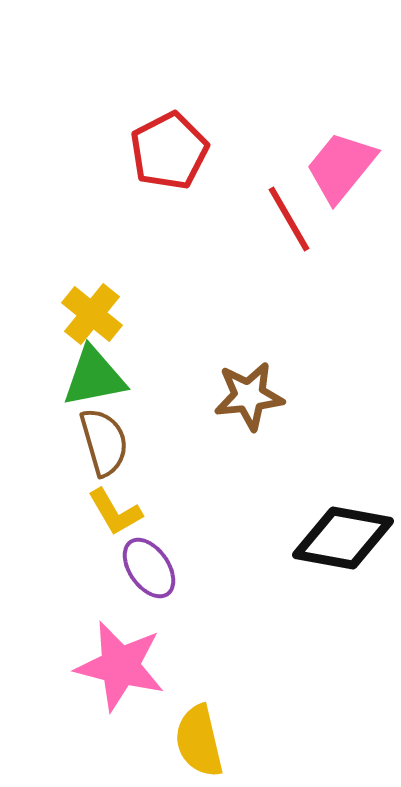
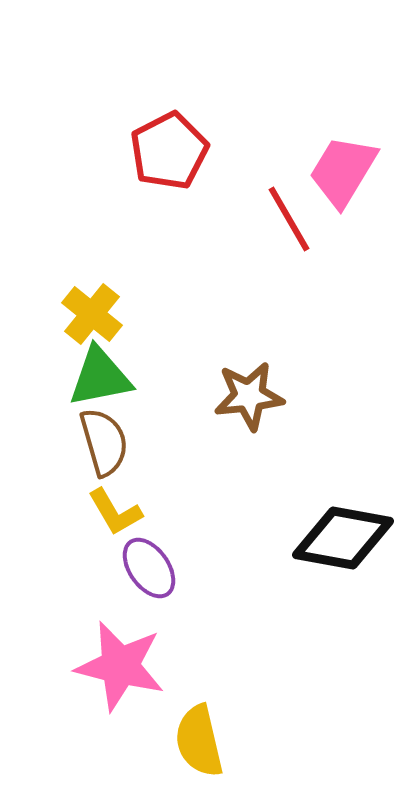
pink trapezoid: moved 2 px right, 4 px down; rotated 8 degrees counterclockwise
green triangle: moved 6 px right
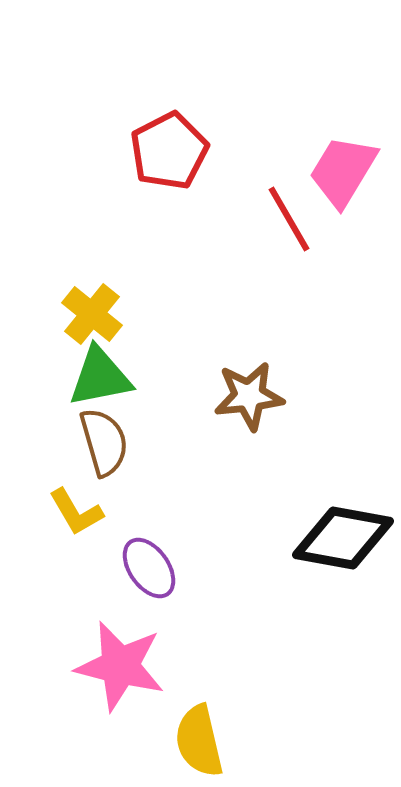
yellow L-shape: moved 39 px left
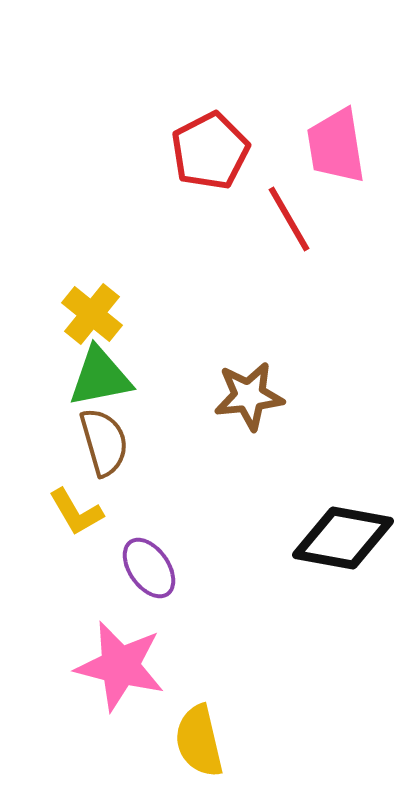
red pentagon: moved 41 px right
pink trapezoid: moved 7 px left, 25 px up; rotated 40 degrees counterclockwise
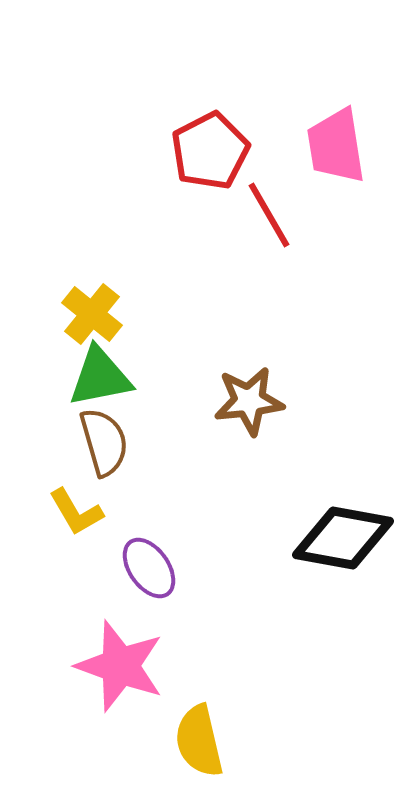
red line: moved 20 px left, 4 px up
brown star: moved 5 px down
pink star: rotated 6 degrees clockwise
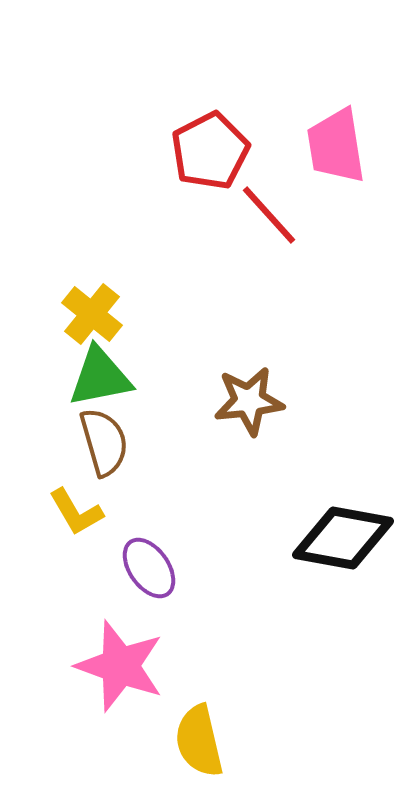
red line: rotated 12 degrees counterclockwise
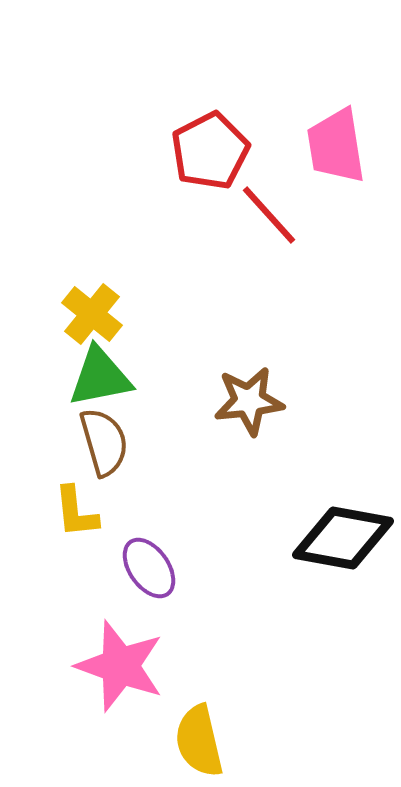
yellow L-shape: rotated 24 degrees clockwise
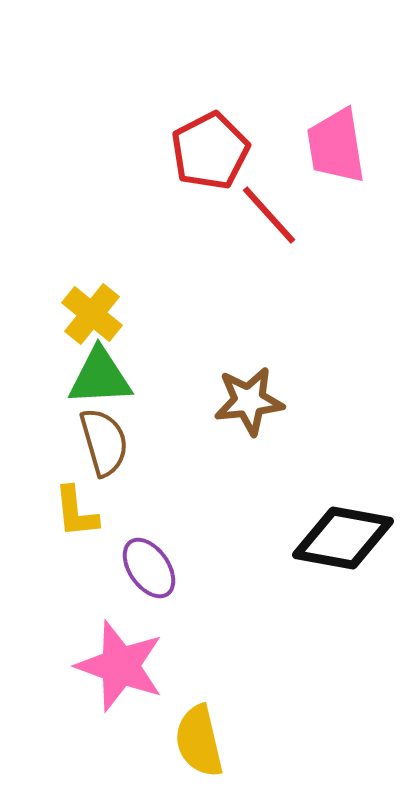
green triangle: rotated 8 degrees clockwise
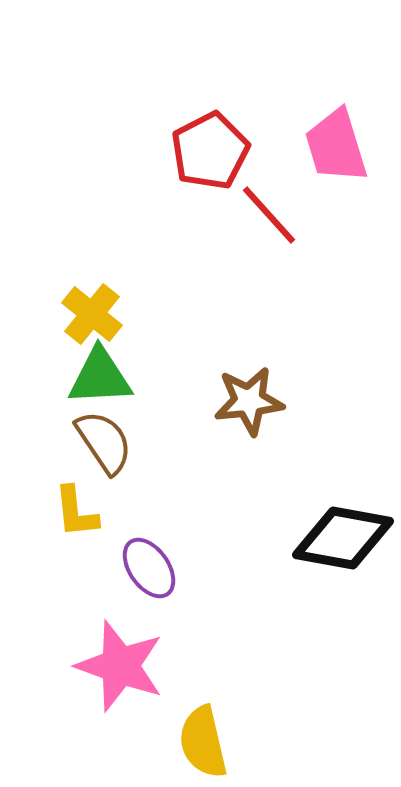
pink trapezoid: rotated 8 degrees counterclockwise
brown semicircle: rotated 18 degrees counterclockwise
yellow semicircle: moved 4 px right, 1 px down
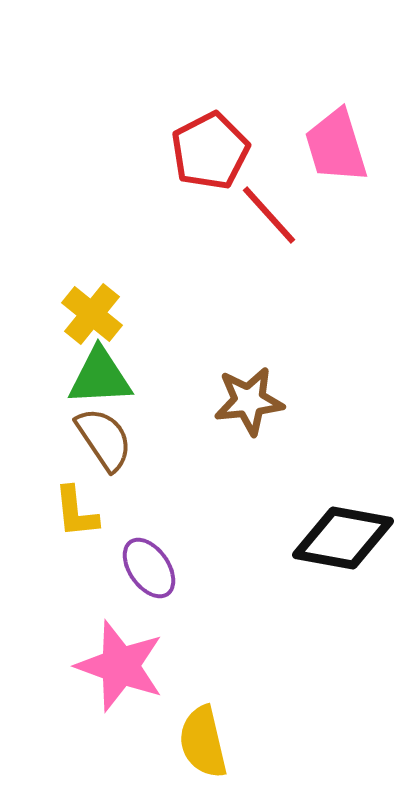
brown semicircle: moved 3 px up
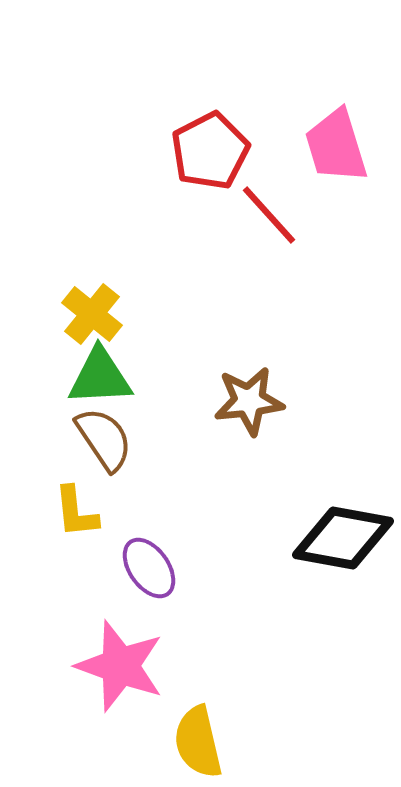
yellow semicircle: moved 5 px left
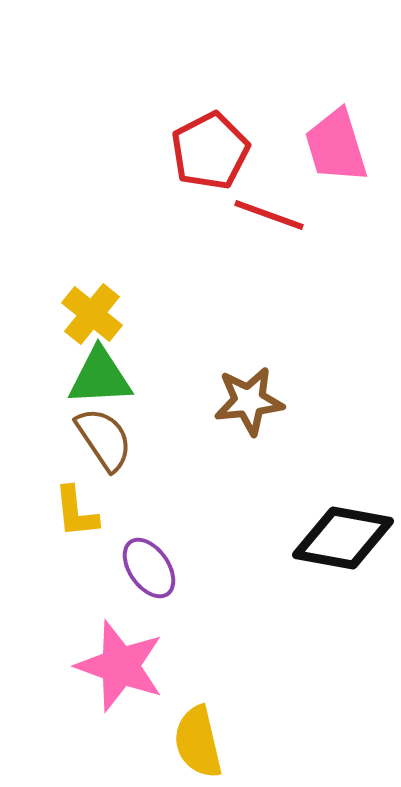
red line: rotated 28 degrees counterclockwise
